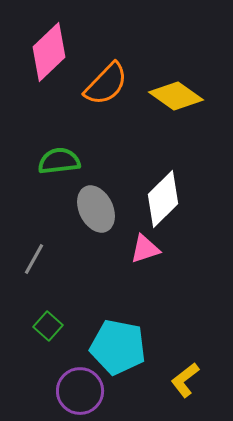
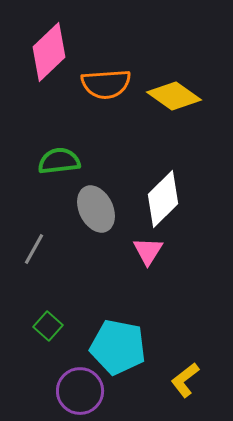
orange semicircle: rotated 42 degrees clockwise
yellow diamond: moved 2 px left
pink triangle: moved 3 px right, 2 px down; rotated 40 degrees counterclockwise
gray line: moved 10 px up
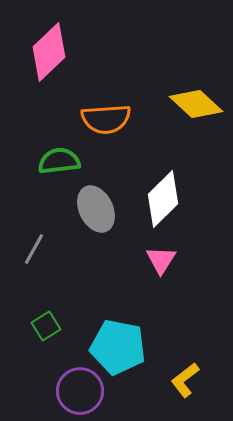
orange semicircle: moved 35 px down
yellow diamond: moved 22 px right, 8 px down; rotated 8 degrees clockwise
pink triangle: moved 13 px right, 9 px down
green square: moved 2 px left; rotated 16 degrees clockwise
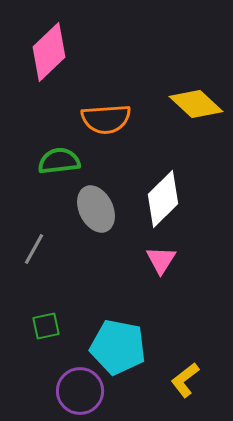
green square: rotated 20 degrees clockwise
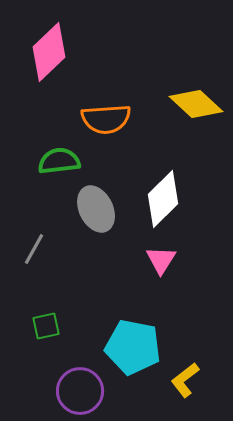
cyan pentagon: moved 15 px right
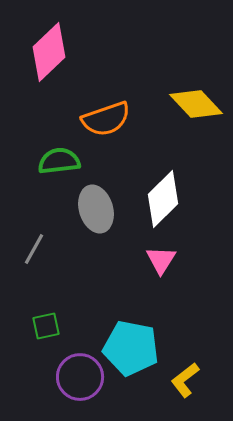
yellow diamond: rotated 4 degrees clockwise
orange semicircle: rotated 15 degrees counterclockwise
gray ellipse: rotated 9 degrees clockwise
cyan pentagon: moved 2 px left, 1 px down
purple circle: moved 14 px up
